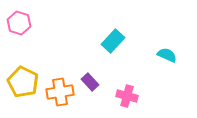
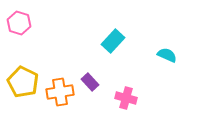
pink cross: moved 1 px left, 2 px down
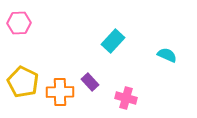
pink hexagon: rotated 20 degrees counterclockwise
orange cross: rotated 8 degrees clockwise
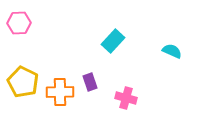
cyan semicircle: moved 5 px right, 4 px up
purple rectangle: rotated 24 degrees clockwise
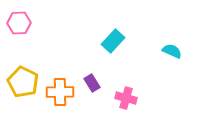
purple rectangle: moved 2 px right, 1 px down; rotated 12 degrees counterclockwise
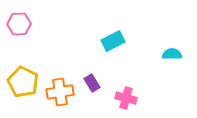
pink hexagon: moved 1 px down
cyan rectangle: rotated 20 degrees clockwise
cyan semicircle: moved 3 px down; rotated 24 degrees counterclockwise
orange cross: rotated 8 degrees counterclockwise
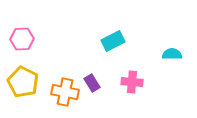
pink hexagon: moved 3 px right, 15 px down
orange cross: moved 5 px right; rotated 20 degrees clockwise
pink cross: moved 6 px right, 16 px up; rotated 10 degrees counterclockwise
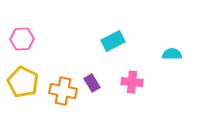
orange cross: moved 2 px left, 1 px up
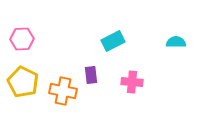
cyan semicircle: moved 4 px right, 12 px up
purple rectangle: moved 1 px left, 8 px up; rotated 24 degrees clockwise
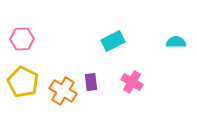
purple rectangle: moved 7 px down
pink cross: rotated 25 degrees clockwise
orange cross: rotated 20 degrees clockwise
